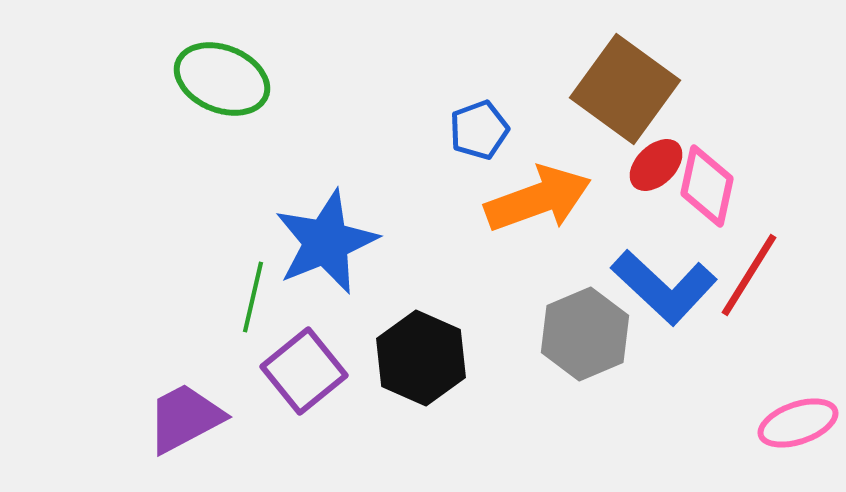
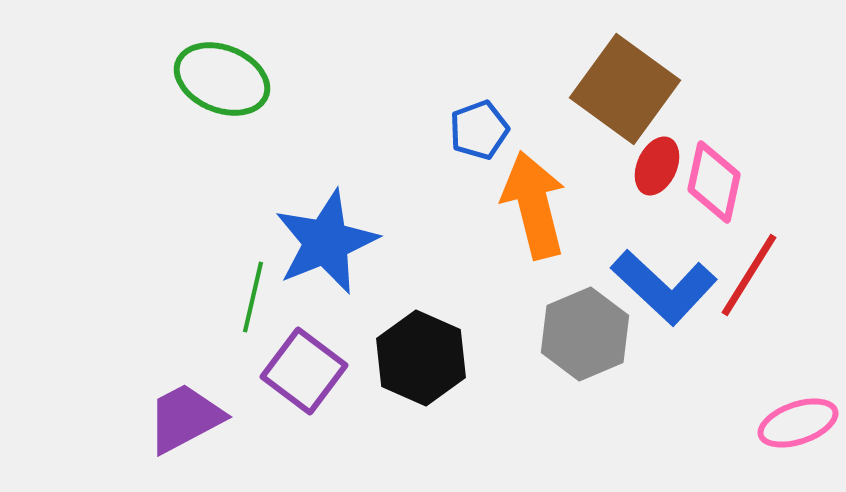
red ellipse: moved 1 px right, 1 px down; rotated 22 degrees counterclockwise
pink diamond: moved 7 px right, 4 px up
orange arrow: moved 4 px left, 6 px down; rotated 84 degrees counterclockwise
purple square: rotated 14 degrees counterclockwise
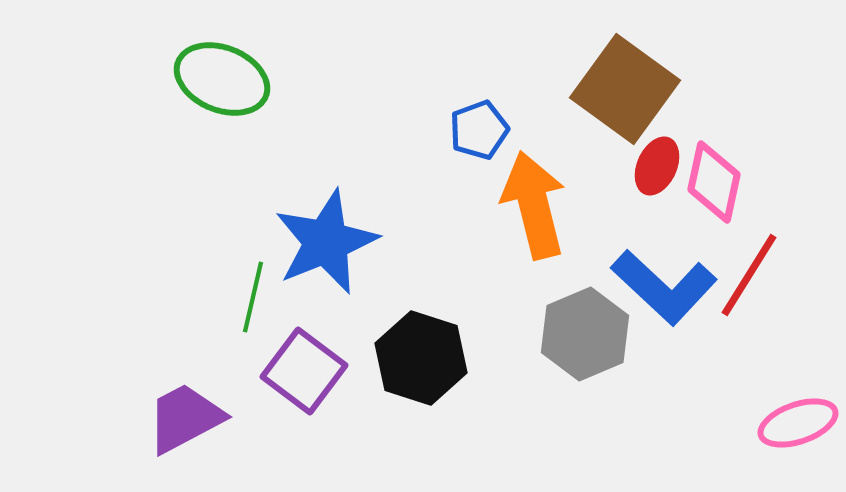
black hexagon: rotated 6 degrees counterclockwise
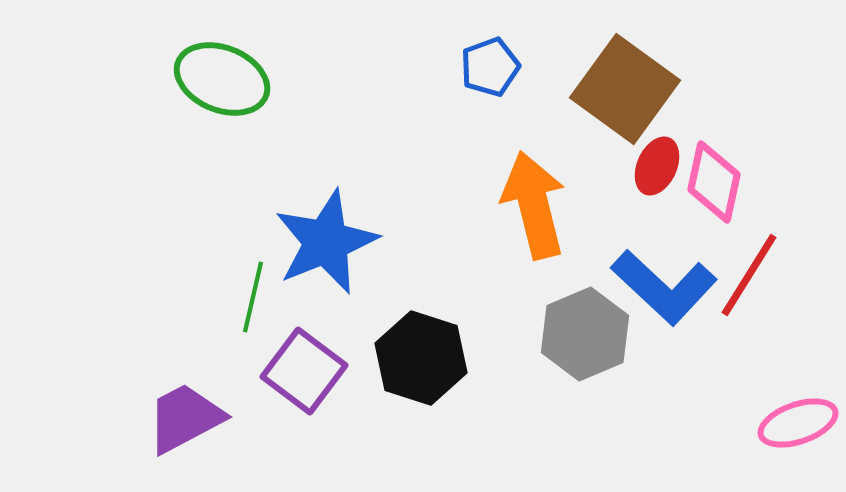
blue pentagon: moved 11 px right, 63 px up
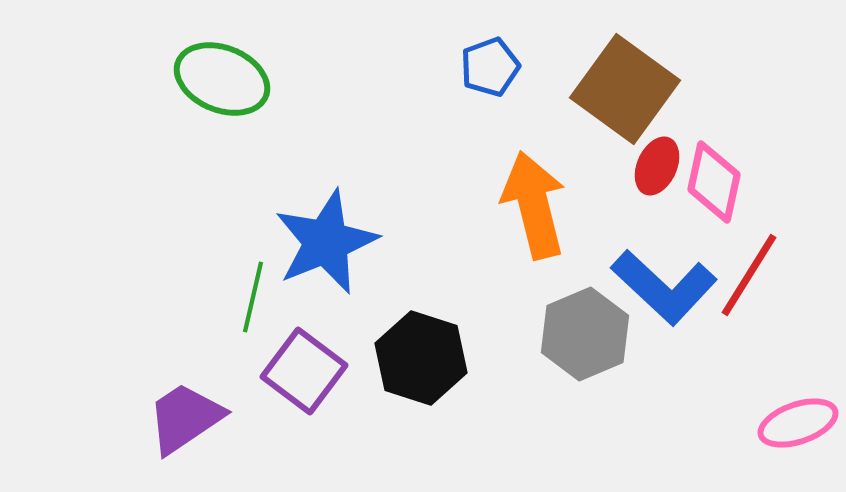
purple trapezoid: rotated 6 degrees counterclockwise
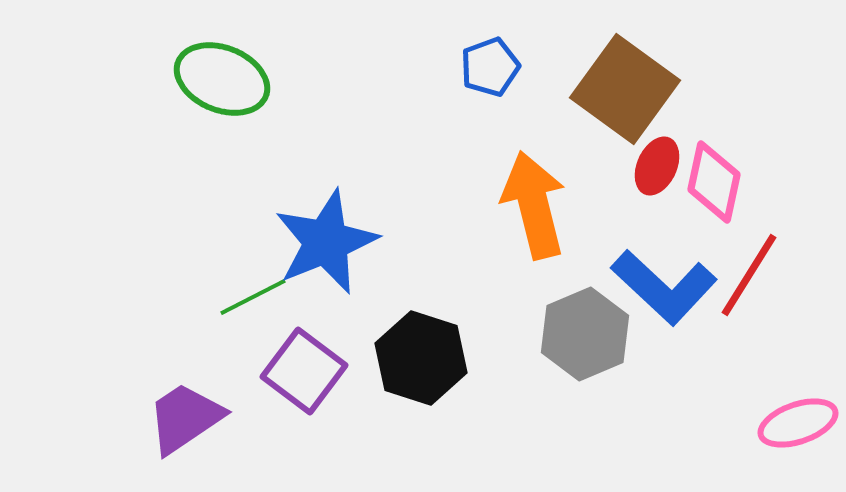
green line: rotated 50 degrees clockwise
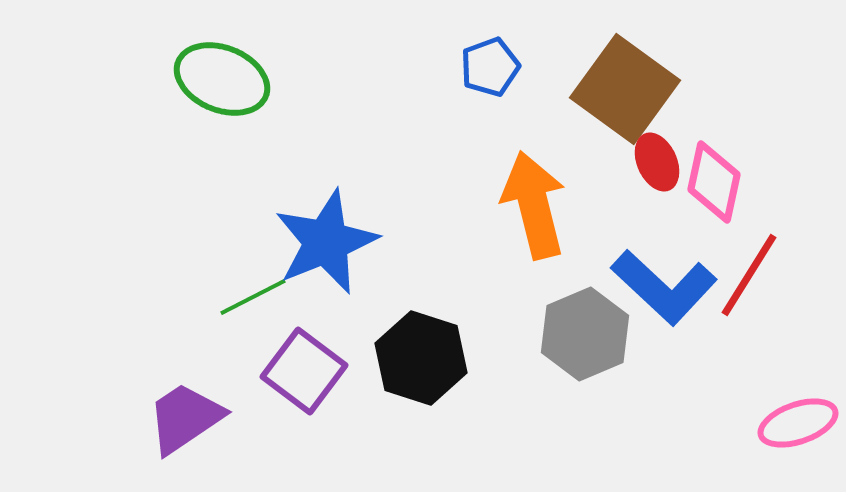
red ellipse: moved 4 px up; rotated 48 degrees counterclockwise
